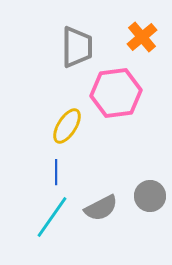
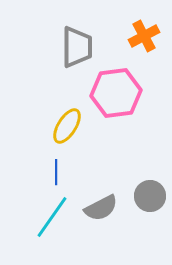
orange cross: moved 2 px right, 1 px up; rotated 12 degrees clockwise
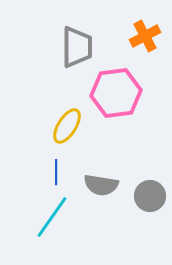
orange cross: moved 1 px right
gray semicircle: moved 23 px up; rotated 36 degrees clockwise
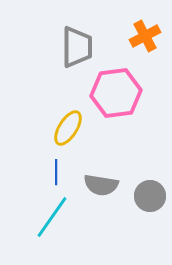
yellow ellipse: moved 1 px right, 2 px down
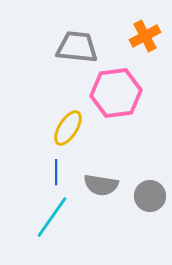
gray trapezoid: rotated 84 degrees counterclockwise
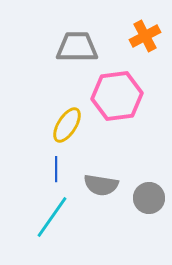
gray trapezoid: rotated 6 degrees counterclockwise
pink hexagon: moved 1 px right, 3 px down
yellow ellipse: moved 1 px left, 3 px up
blue line: moved 3 px up
gray circle: moved 1 px left, 2 px down
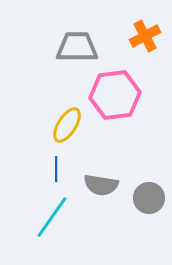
pink hexagon: moved 2 px left, 1 px up
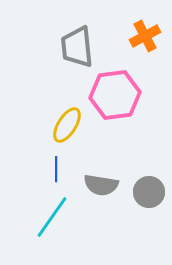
gray trapezoid: rotated 96 degrees counterclockwise
gray circle: moved 6 px up
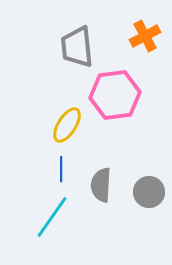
blue line: moved 5 px right
gray semicircle: rotated 84 degrees clockwise
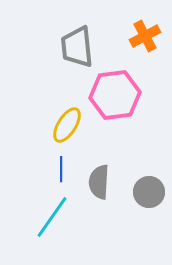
gray semicircle: moved 2 px left, 3 px up
